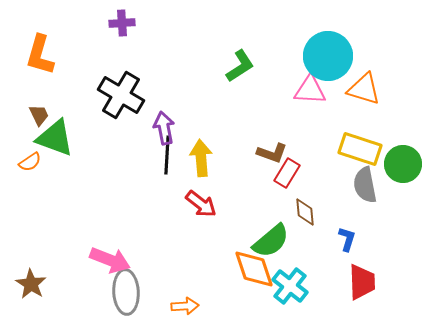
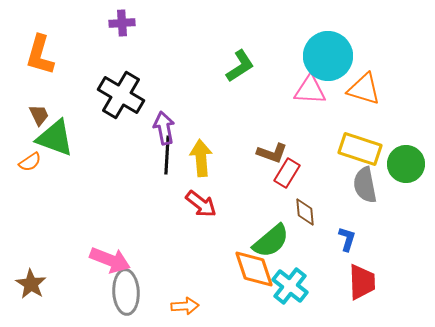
green circle: moved 3 px right
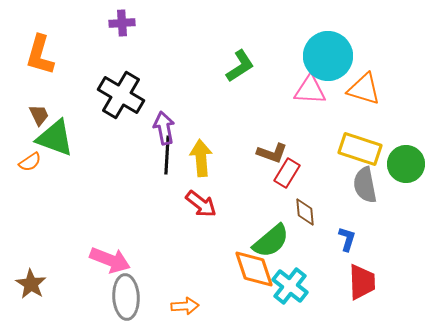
gray ellipse: moved 5 px down
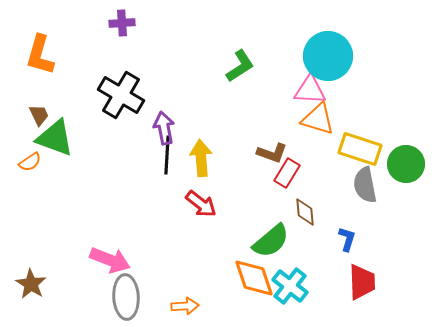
orange triangle: moved 46 px left, 30 px down
orange diamond: moved 9 px down
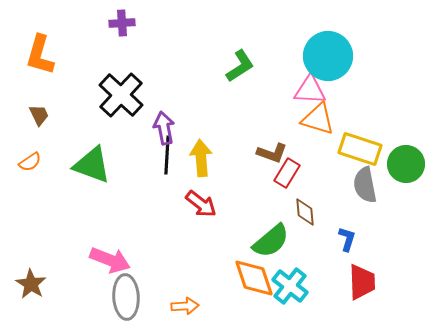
black cross: rotated 12 degrees clockwise
green triangle: moved 37 px right, 27 px down
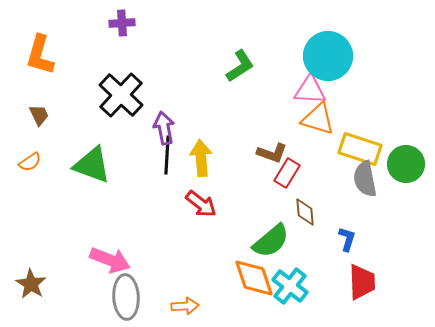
gray semicircle: moved 6 px up
